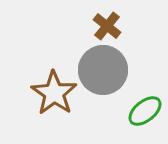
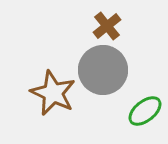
brown cross: rotated 12 degrees clockwise
brown star: moved 1 px left; rotated 9 degrees counterclockwise
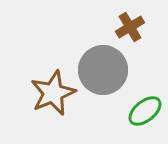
brown cross: moved 23 px right, 1 px down; rotated 8 degrees clockwise
brown star: rotated 24 degrees clockwise
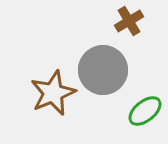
brown cross: moved 1 px left, 6 px up
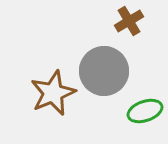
gray circle: moved 1 px right, 1 px down
green ellipse: rotated 20 degrees clockwise
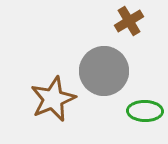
brown star: moved 6 px down
green ellipse: rotated 20 degrees clockwise
